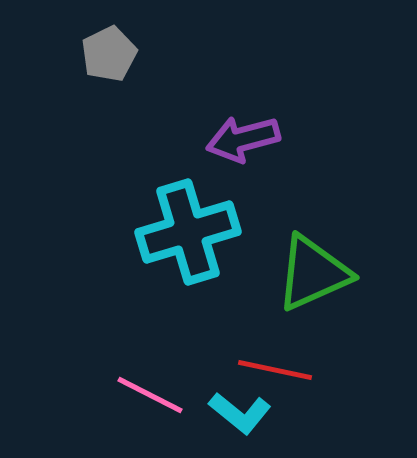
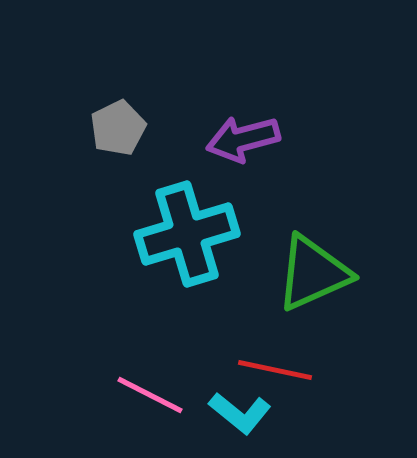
gray pentagon: moved 9 px right, 74 px down
cyan cross: moved 1 px left, 2 px down
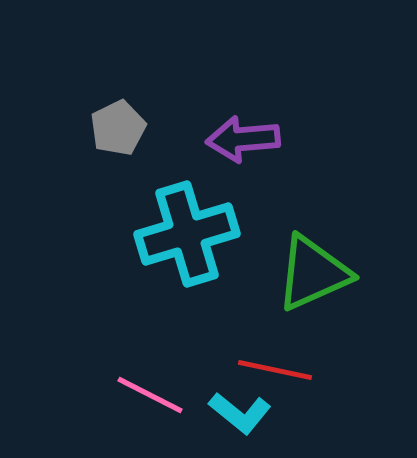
purple arrow: rotated 10 degrees clockwise
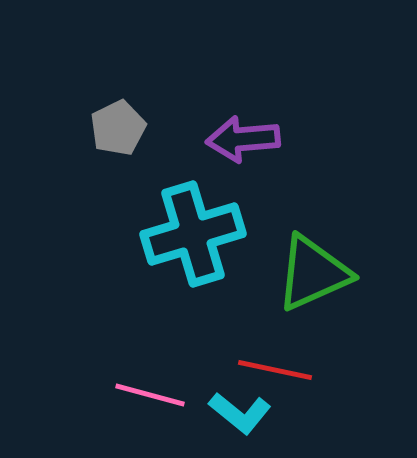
cyan cross: moved 6 px right
pink line: rotated 12 degrees counterclockwise
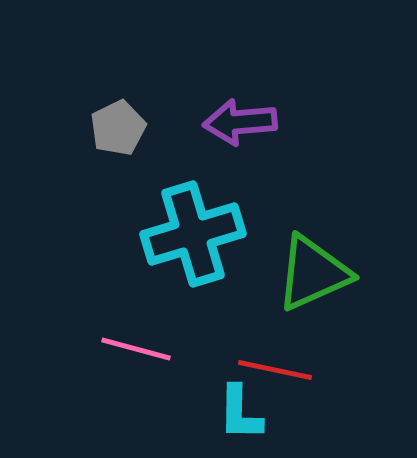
purple arrow: moved 3 px left, 17 px up
pink line: moved 14 px left, 46 px up
cyan L-shape: rotated 52 degrees clockwise
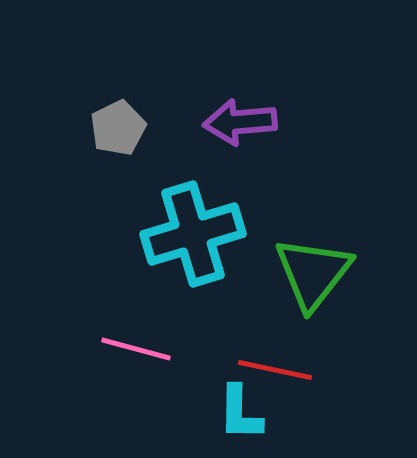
green triangle: rotated 28 degrees counterclockwise
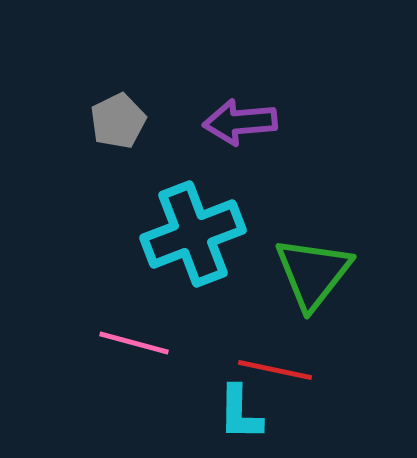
gray pentagon: moved 7 px up
cyan cross: rotated 4 degrees counterclockwise
pink line: moved 2 px left, 6 px up
